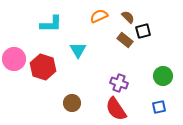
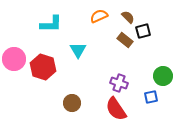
blue square: moved 8 px left, 10 px up
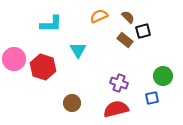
blue square: moved 1 px right, 1 px down
red semicircle: rotated 110 degrees clockwise
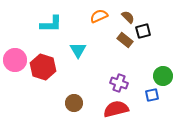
pink circle: moved 1 px right, 1 px down
blue square: moved 3 px up
brown circle: moved 2 px right
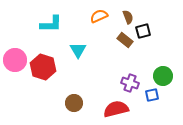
brown semicircle: rotated 24 degrees clockwise
purple cross: moved 11 px right
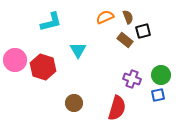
orange semicircle: moved 6 px right, 1 px down
cyan L-shape: moved 2 px up; rotated 15 degrees counterclockwise
green circle: moved 2 px left, 1 px up
purple cross: moved 2 px right, 4 px up
blue square: moved 6 px right
red semicircle: moved 1 px right, 1 px up; rotated 120 degrees clockwise
